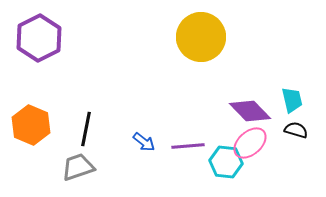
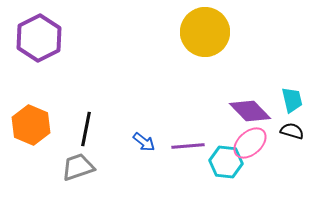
yellow circle: moved 4 px right, 5 px up
black semicircle: moved 4 px left, 1 px down
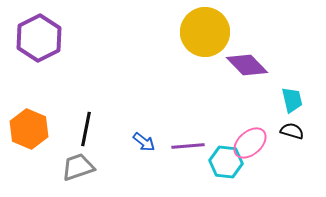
purple diamond: moved 3 px left, 46 px up
orange hexagon: moved 2 px left, 4 px down
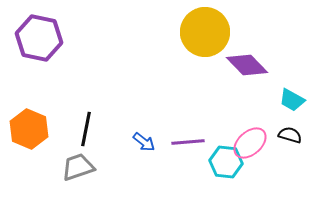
purple hexagon: rotated 21 degrees counterclockwise
cyan trapezoid: rotated 132 degrees clockwise
black semicircle: moved 2 px left, 4 px down
purple line: moved 4 px up
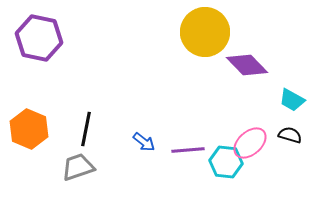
purple line: moved 8 px down
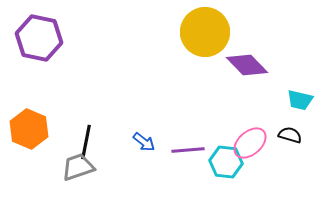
cyan trapezoid: moved 8 px right; rotated 16 degrees counterclockwise
black line: moved 13 px down
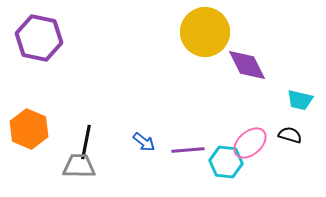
purple diamond: rotated 18 degrees clockwise
gray trapezoid: moved 1 px right, 1 px up; rotated 20 degrees clockwise
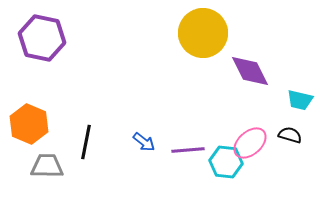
yellow circle: moved 2 px left, 1 px down
purple hexagon: moved 3 px right
purple diamond: moved 3 px right, 6 px down
orange hexagon: moved 5 px up
gray trapezoid: moved 32 px left
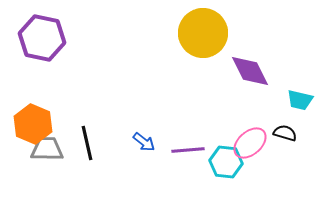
orange hexagon: moved 4 px right
black semicircle: moved 5 px left, 2 px up
black line: moved 1 px right, 1 px down; rotated 24 degrees counterclockwise
gray trapezoid: moved 17 px up
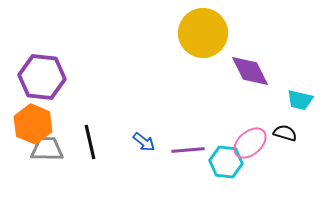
purple hexagon: moved 39 px down; rotated 6 degrees counterclockwise
black line: moved 3 px right, 1 px up
